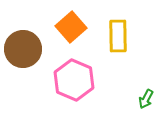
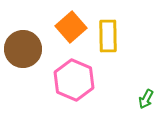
yellow rectangle: moved 10 px left
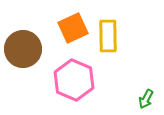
orange square: moved 2 px right, 1 px down; rotated 16 degrees clockwise
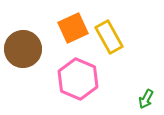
yellow rectangle: moved 1 px right, 1 px down; rotated 28 degrees counterclockwise
pink hexagon: moved 4 px right, 1 px up
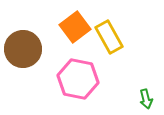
orange square: moved 2 px right, 1 px up; rotated 12 degrees counterclockwise
pink hexagon: rotated 12 degrees counterclockwise
green arrow: rotated 42 degrees counterclockwise
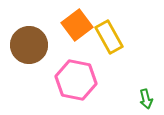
orange square: moved 2 px right, 2 px up
brown circle: moved 6 px right, 4 px up
pink hexagon: moved 2 px left, 1 px down
